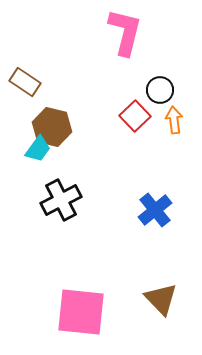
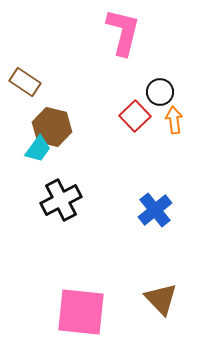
pink L-shape: moved 2 px left
black circle: moved 2 px down
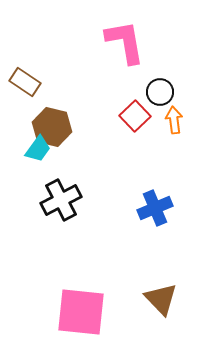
pink L-shape: moved 2 px right, 10 px down; rotated 24 degrees counterclockwise
blue cross: moved 2 px up; rotated 16 degrees clockwise
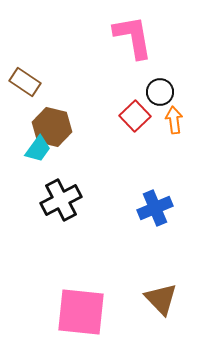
pink L-shape: moved 8 px right, 5 px up
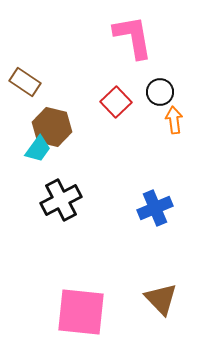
red square: moved 19 px left, 14 px up
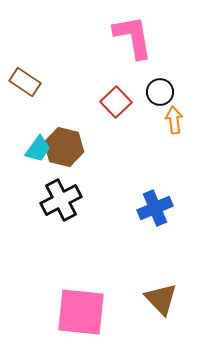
brown hexagon: moved 12 px right, 20 px down
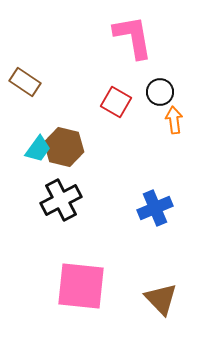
red square: rotated 16 degrees counterclockwise
pink square: moved 26 px up
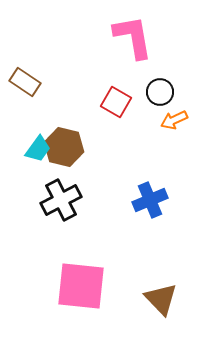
orange arrow: rotated 108 degrees counterclockwise
blue cross: moved 5 px left, 8 px up
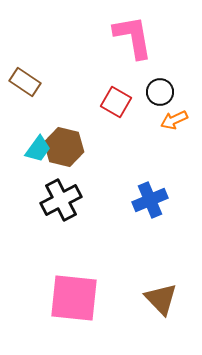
pink square: moved 7 px left, 12 px down
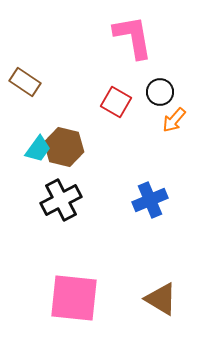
orange arrow: rotated 24 degrees counterclockwise
brown triangle: rotated 15 degrees counterclockwise
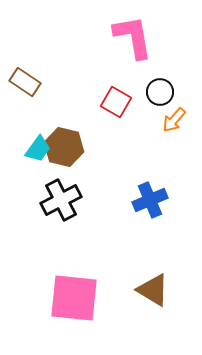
brown triangle: moved 8 px left, 9 px up
